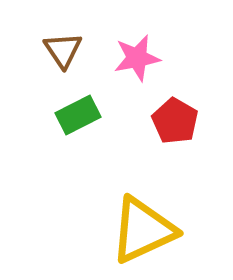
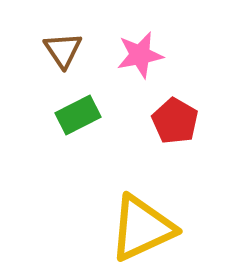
pink star: moved 3 px right, 3 px up
yellow triangle: moved 1 px left, 2 px up
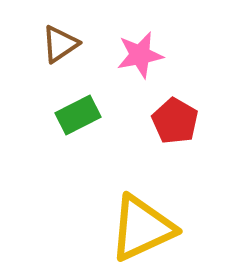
brown triangle: moved 3 px left, 6 px up; rotated 30 degrees clockwise
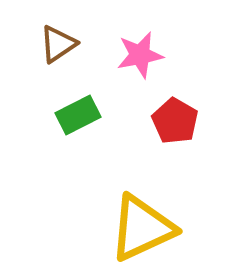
brown triangle: moved 2 px left
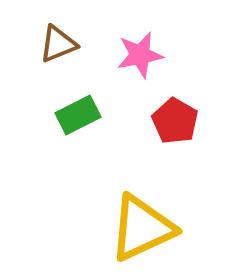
brown triangle: rotated 12 degrees clockwise
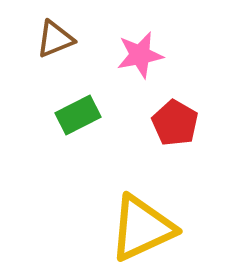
brown triangle: moved 3 px left, 5 px up
red pentagon: moved 2 px down
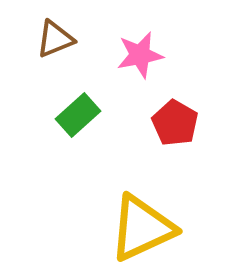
green rectangle: rotated 15 degrees counterclockwise
